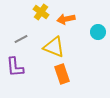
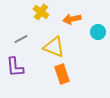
orange arrow: moved 6 px right
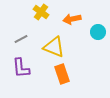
purple L-shape: moved 6 px right, 1 px down
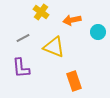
orange arrow: moved 1 px down
gray line: moved 2 px right, 1 px up
orange rectangle: moved 12 px right, 7 px down
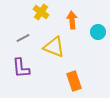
orange arrow: rotated 96 degrees clockwise
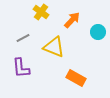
orange arrow: rotated 48 degrees clockwise
orange rectangle: moved 2 px right, 3 px up; rotated 42 degrees counterclockwise
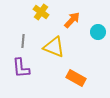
gray line: moved 3 px down; rotated 56 degrees counterclockwise
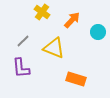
yellow cross: moved 1 px right
gray line: rotated 40 degrees clockwise
yellow triangle: moved 1 px down
orange rectangle: moved 1 px down; rotated 12 degrees counterclockwise
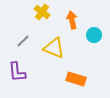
orange arrow: rotated 54 degrees counterclockwise
cyan circle: moved 4 px left, 3 px down
purple L-shape: moved 4 px left, 4 px down
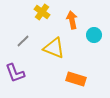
purple L-shape: moved 2 px left, 1 px down; rotated 15 degrees counterclockwise
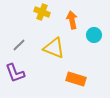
yellow cross: rotated 14 degrees counterclockwise
gray line: moved 4 px left, 4 px down
